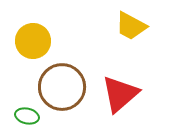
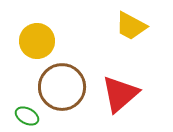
yellow circle: moved 4 px right
green ellipse: rotated 15 degrees clockwise
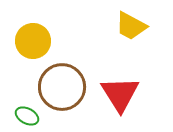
yellow circle: moved 4 px left
red triangle: rotated 21 degrees counterclockwise
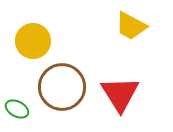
green ellipse: moved 10 px left, 7 px up
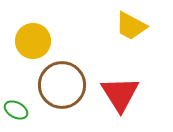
brown circle: moved 2 px up
green ellipse: moved 1 px left, 1 px down
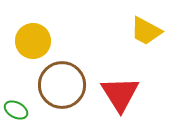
yellow trapezoid: moved 15 px right, 5 px down
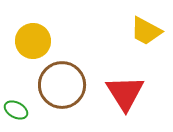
red triangle: moved 5 px right, 1 px up
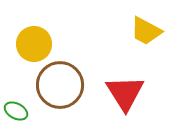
yellow circle: moved 1 px right, 3 px down
brown circle: moved 2 px left
green ellipse: moved 1 px down
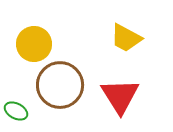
yellow trapezoid: moved 20 px left, 7 px down
red triangle: moved 5 px left, 3 px down
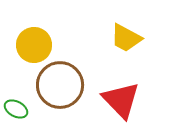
yellow circle: moved 1 px down
red triangle: moved 1 px right, 4 px down; rotated 12 degrees counterclockwise
green ellipse: moved 2 px up
